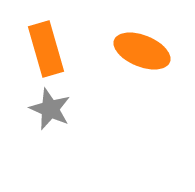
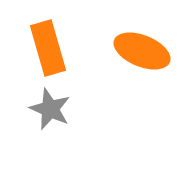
orange rectangle: moved 2 px right, 1 px up
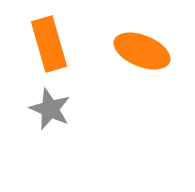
orange rectangle: moved 1 px right, 4 px up
